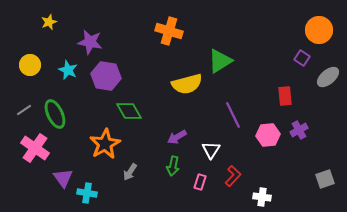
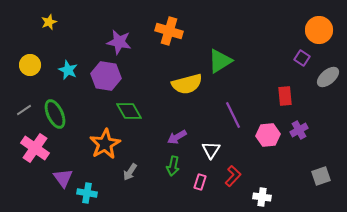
purple star: moved 29 px right
gray square: moved 4 px left, 3 px up
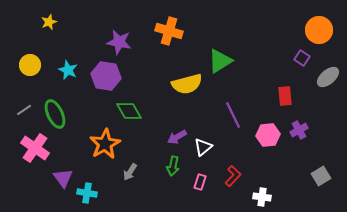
white triangle: moved 8 px left, 3 px up; rotated 18 degrees clockwise
gray square: rotated 12 degrees counterclockwise
